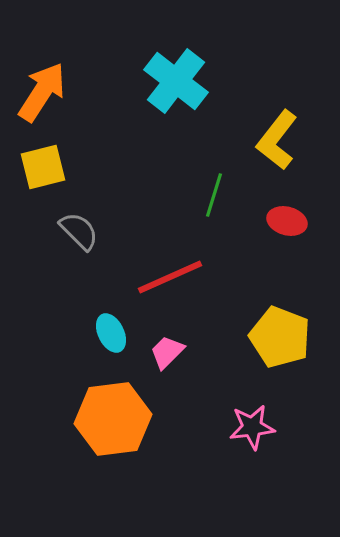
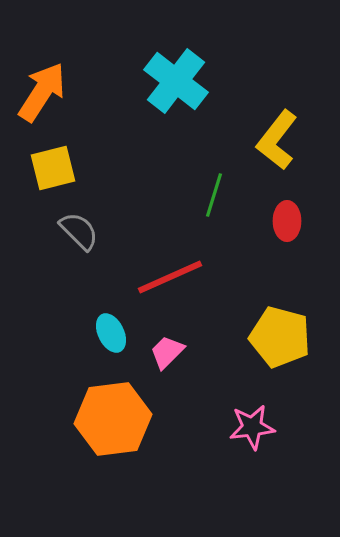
yellow square: moved 10 px right, 1 px down
red ellipse: rotated 75 degrees clockwise
yellow pentagon: rotated 6 degrees counterclockwise
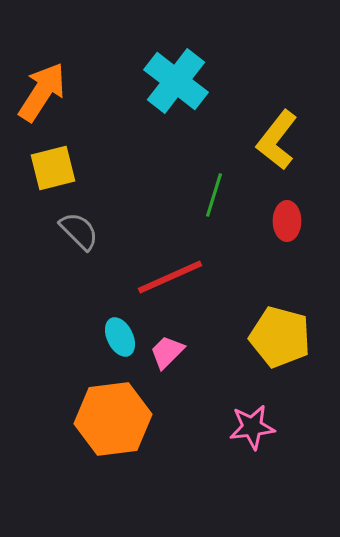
cyan ellipse: moved 9 px right, 4 px down
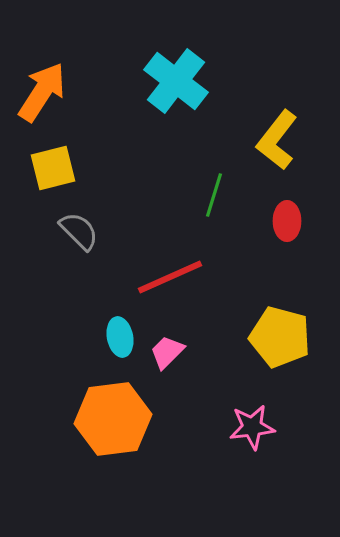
cyan ellipse: rotated 15 degrees clockwise
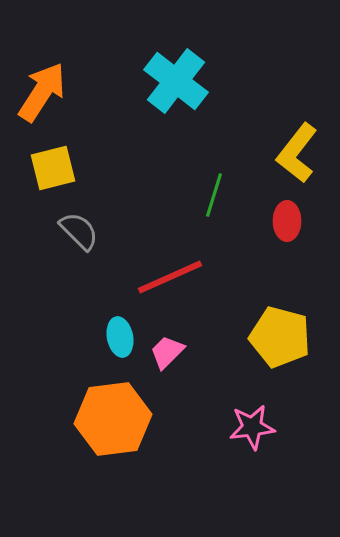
yellow L-shape: moved 20 px right, 13 px down
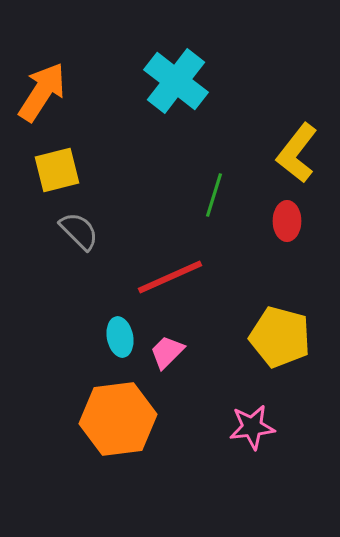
yellow square: moved 4 px right, 2 px down
orange hexagon: moved 5 px right
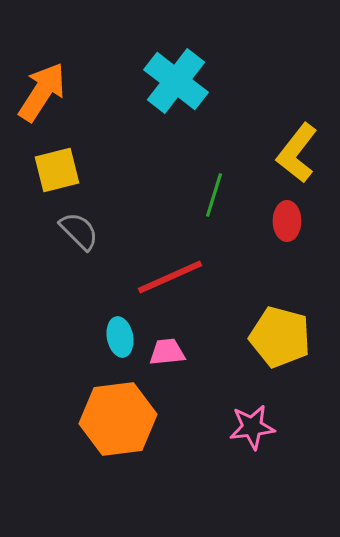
pink trapezoid: rotated 39 degrees clockwise
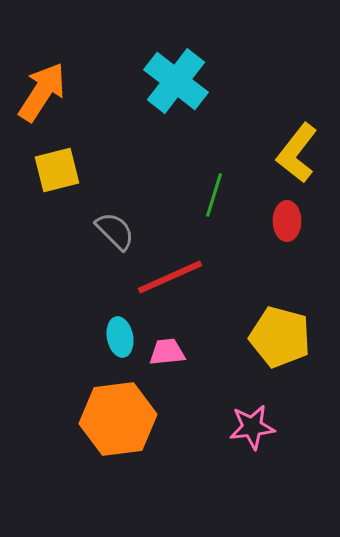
gray semicircle: moved 36 px right
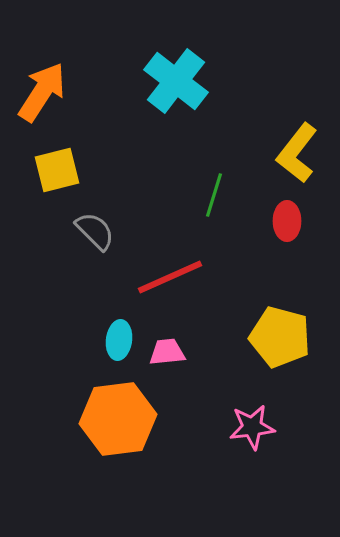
gray semicircle: moved 20 px left
cyan ellipse: moved 1 px left, 3 px down; rotated 18 degrees clockwise
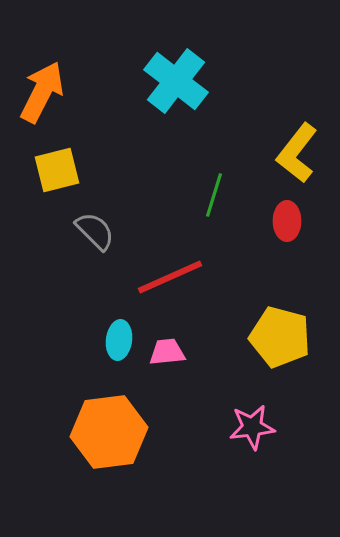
orange arrow: rotated 6 degrees counterclockwise
orange hexagon: moved 9 px left, 13 px down
